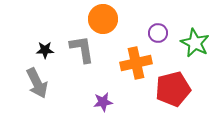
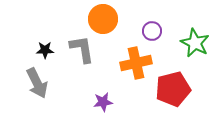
purple circle: moved 6 px left, 2 px up
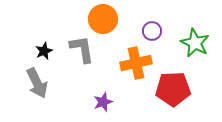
black star: moved 1 px left, 1 px down; rotated 24 degrees counterclockwise
red pentagon: rotated 12 degrees clockwise
purple star: rotated 12 degrees counterclockwise
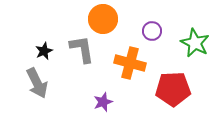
orange cross: moved 6 px left; rotated 28 degrees clockwise
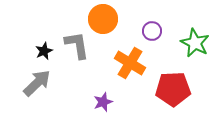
gray L-shape: moved 5 px left, 4 px up
orange cross: rotated 16 degrees clockwise
gray arrow: rotated 108 degrees counterclockwise
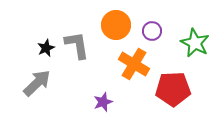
orange circle: moved 13 px right, 6 px down
black star: moved 2 px right, 3 px up
orange cross: moved 4 px right, 1 px down
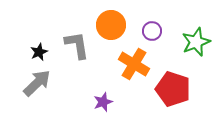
orange circle: moved 5 px left
green star: moved 1 px right, 1 px up; rotated 24 degrees clockwise
black star: moved 7 px left, 4 px down
red pentagon: rotated 20 degrees clockwise
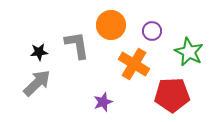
green star: moved 7 px left, 10 px down; rotated 24 degrees counterclockwise
black star: rotated 18 degrees clockwise
red pentagon: moved 1 px left, 6 px down; rotated 20 degrees counterclockwise
